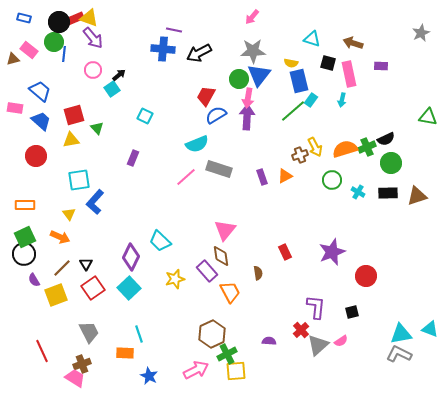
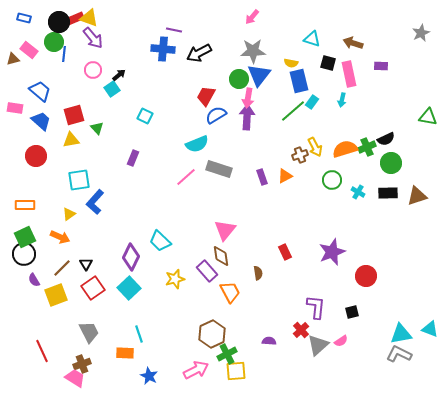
cyan rectangle at (311, 100): moved 1 px right, 2 px down
yellow triangle at (69, 214): rotated 32 degrees clockwise
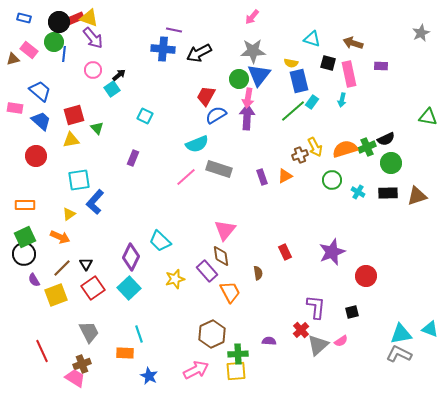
green cross at (227, 354): moved 11 px right; rotated 24 degrees clockwise
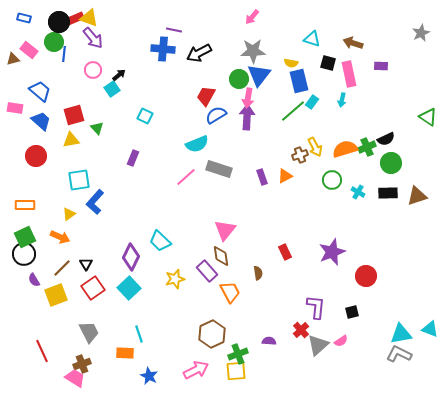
green triangle at (428, 117): rotated 24 degrees clockwise
green cross at (238, 354): rotated 18 degrees counterclockwise
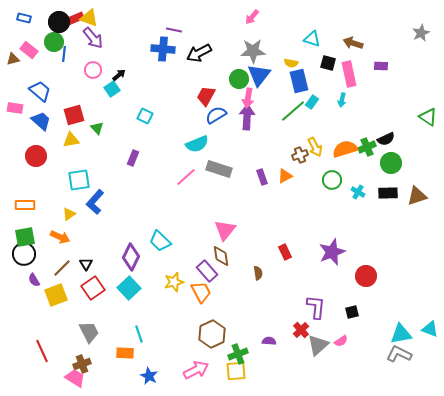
green square at (25, 237): rotated 15 degrees clockwise
yellow star at (175, 279): moved 1 px left, 3 px down
orange trapezoid at (230, 292): moved 29 px left
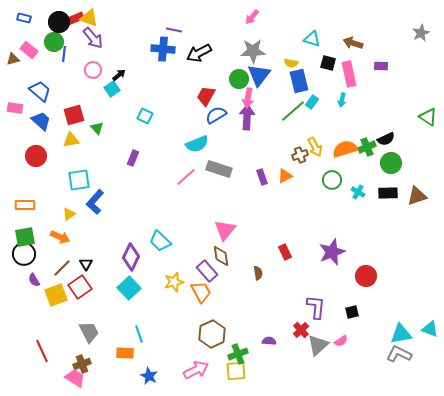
red square at (93, 288): moved 13 px left, 1 px up
